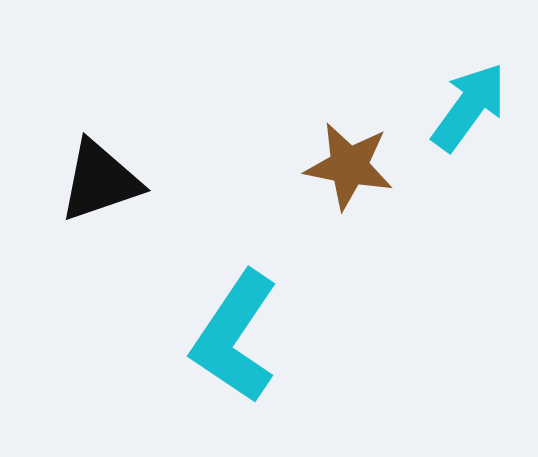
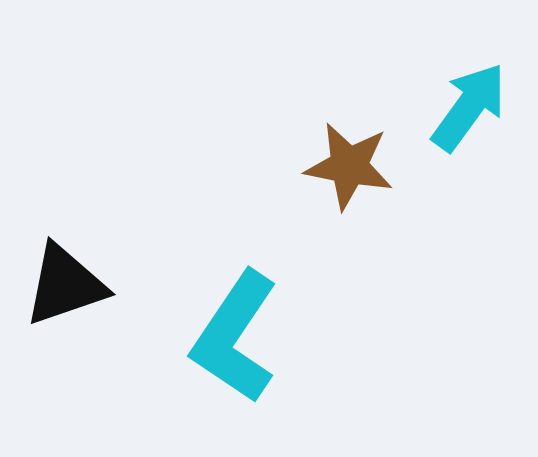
black triangle: moved 35 px left, 104 px down
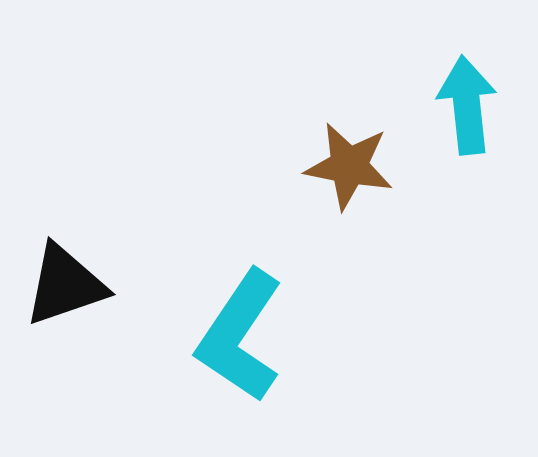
cyan arrow: moved 2 px left, 2 px up; rotated 42 degrees counterclockwise
cyan L-shape: moved 5 px right, 1 px up
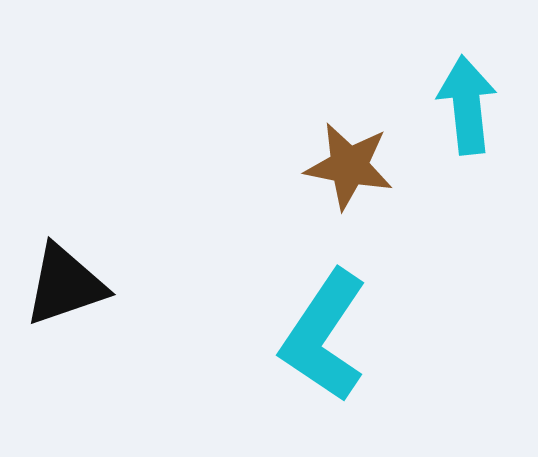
cyan L-shape: moved 84 px right
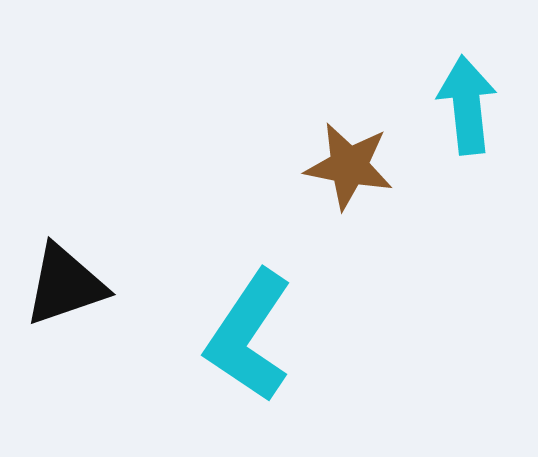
cyan L-shape: moved 75 px left
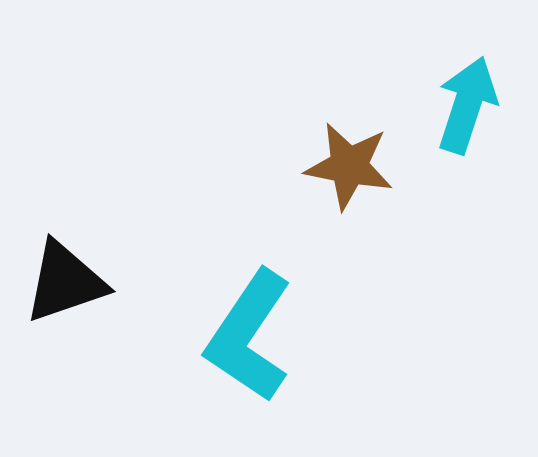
cyan arrow: rotated 24 degrees clockwise
black triangle: moved 3 px up
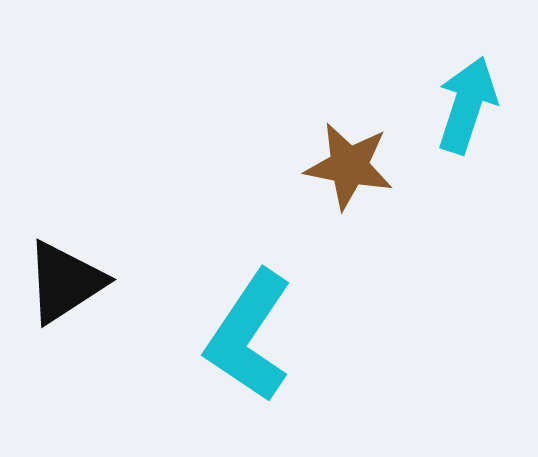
black triangle: rotated 14 degrees counterclockwise
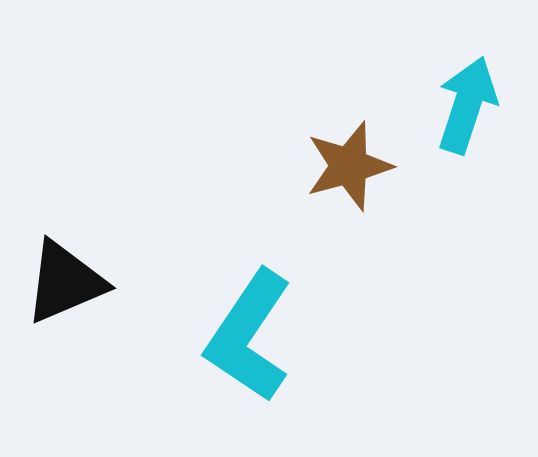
brown star: rotated 26 degrees counterclockwise
black triangle: rotated 10 degrees clockwise
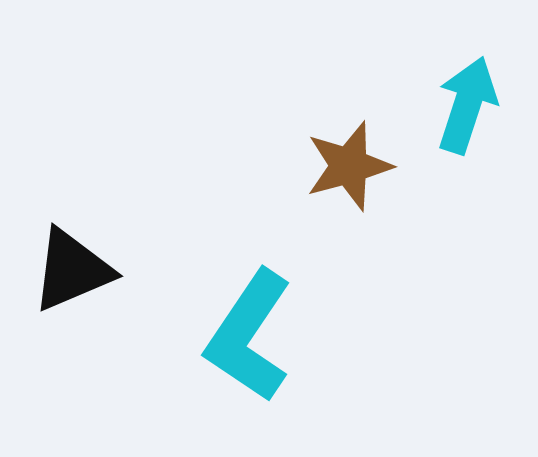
black triangle: moved 7 px right, 12 px up
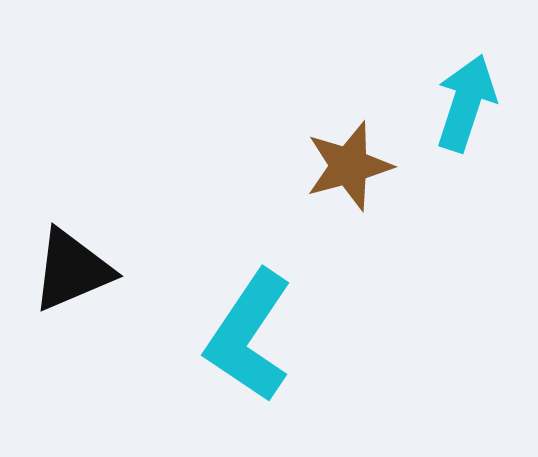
cyan arrow: moved 1 px left, 2 px up
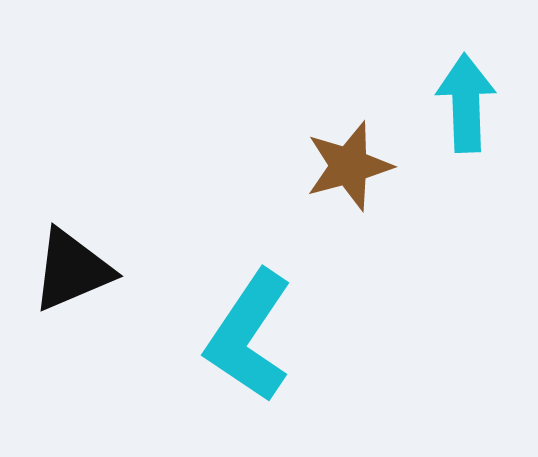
cyan arrow: rotated 20 degrees counterclockwise
